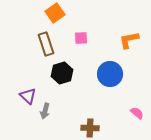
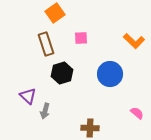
orange L-shape: moved 5 px right, 1 px down; rotated 125 degrees counterclockwise
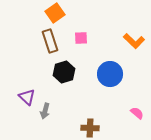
brown rectangle: moved 4 px right, 3 px up
black hexagon: moved 2 px right, 1 px up
purple triangle: moved 1 px left, 1 px down
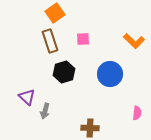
pink square: moved 2 px right, 1 px down
pink semicircle: rotated 56 degrees clockwise
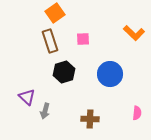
orange L-shape: moved 8 px up
brown cross: moved 9 px up
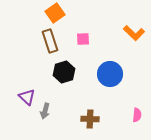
pink semicircle: moved 2 px down
